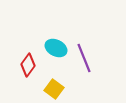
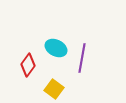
purple line: moved 2 px left; rotated 32 degrees clockwise
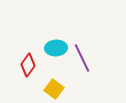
cyan ellipse: rotated 30 degrees counterclockwise
purple line: rotated 36 degrees counterclockwise
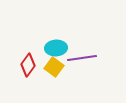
purple line: rotated 72 degrees counterclockwise
yellow square: moved 22 px up
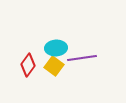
yellow square: moved 1 px up
